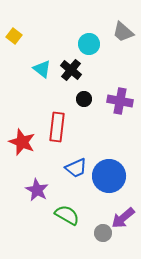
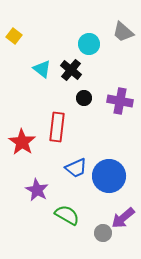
black circle: moved 1 px up
red star: rotated 12 degrees clockwise
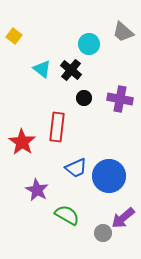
purple cross: moved 2 px up
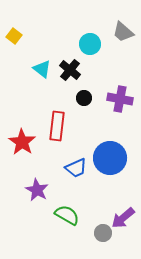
cyan circle: moved 1 px right
black cross: moved 1 px left
red rectangle: moved 1 px up
blue circle: moved 1 px right, 18 px up
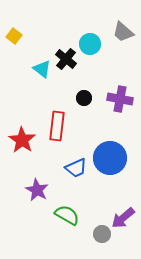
black cross: moved 4 px left, 11 px up
red star: moved 2 px up
gray circle: moved 1 px left, 1 px down
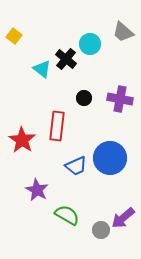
blue trapezoid: moved 2 px up
gray circle: moved 1 px left, 4 px up
